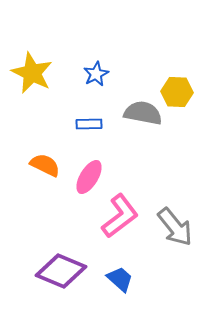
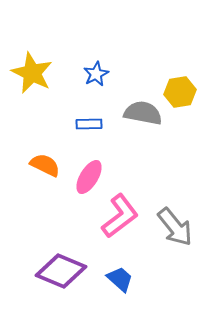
yellow hexagon: moved 3 px right; rotated 12 degrees counterclockwise
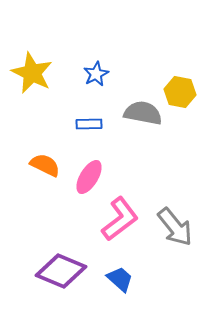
yellow hexagon: rotated 20 degrees clockwise
pink L-shape: moved 3 px down
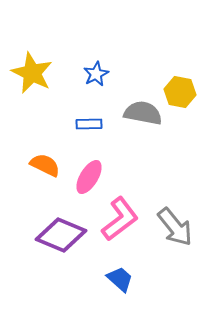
purple diamond: moved 36 px up
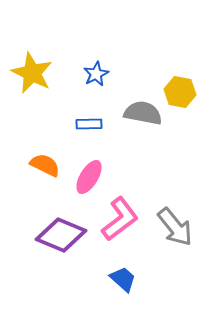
blue trapezoid: moved 3 px right
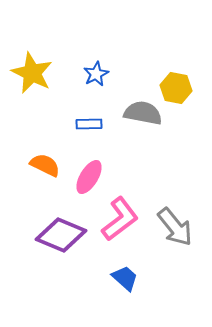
yellow hexagon: moved 4 px left, 4 px up
blue trapezoid: moved 2 px right, 1 px up
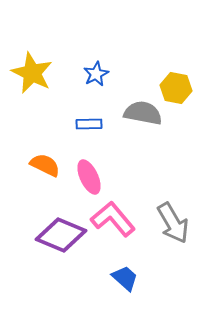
pink ellipse: rotated 56 degrees counterclockwise
pink L-shape: moved 7 px left; rotated 93 degrees counterclockwise
gray arrow: moved 2 px left, 4 px up; rotated 9 degrees clockwise
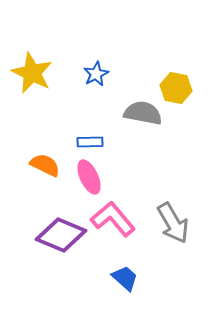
blue rectangle: moved 1 px right, 18 px down
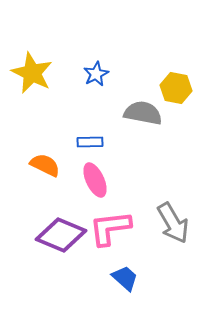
pink ellipse: moved 6 px right, 3 px down
pink L-shape: moved 3 px left, 9 px down; rotated 57 degrees counterclockwise
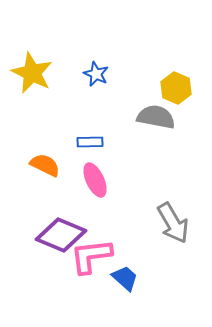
blue star: rotated 20 degrees counterclockwise
yellow hexagon: rotated 12 degrees clockwise
gray semicircle: moved 13 px right, 4 px down
pink L-shape: moved 19 px left, 28 px down
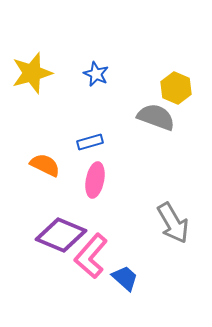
yellow star: rotated 30 degrees clockwise
gray semicircle: rotated 9 degrees clockwise
blue rectangle: rotated 15 degrees counterclockwise
pink ellipse: rotated 36 degrees clockwise
pink L-shape: rotated 42 degrees counterclockwise
